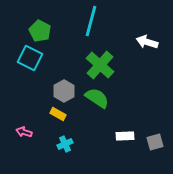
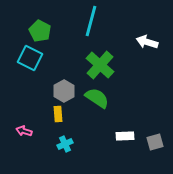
yellow rectangle: rotated 56 degrees clockwise
pink arrow: moved 1 px up
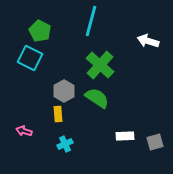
white arrow: moved 1 px right, 1 px up
